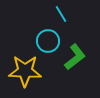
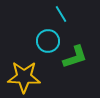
green L-shape: rotated 20 degrees clockwise
yellow star: moved 1 px left, 6 px down
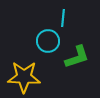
cyan line: moved 2 px right, 4 px down; rotated 36 degrees clockwise
green L-shape: moved 2 px right
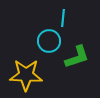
cyan circle: moved 1 px right
yellow star: moved 2 px right, 2 px up
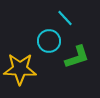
cyan line: moved 2 px right; rotated 48 degrees counterclockwise
yellow star: moved 6 px left, 6 px up
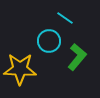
cyan line: rotated 12 degrees counterclockwise
green L-shape: rotated 32 degrees counterclockwise
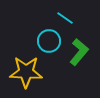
green L-shape: moved 2 px right, 5 px up
yellow star: moved 6 px right, 3 px down
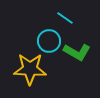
green L-shape: moved 2 px left; rotated 80 degrees clockwise
yellow star: moved 4 px right, 3 px up
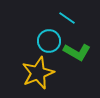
cyan line: moved 2 px right
yellow star: moved 8 px right, 4 px down; rotated 24 degrees counterclockwise
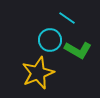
cyan circle: moved 1 px right, 1 px up
green L-shape: moved 1 px right, 2 px up
